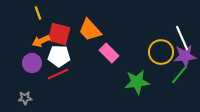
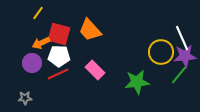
yellow line: rotated 56 degrees clockwise
orange arrow: moved 2 px down
pink rectangle: moved 14 px left, 17 px down
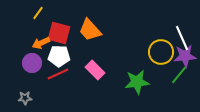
red square: moved 1 px up
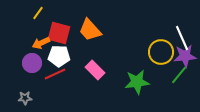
red line: moved 3 px left
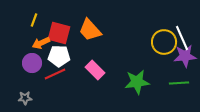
yellow line: moved 4 px left, 7 px down; rotated 16 degrees counterclockwise
yellow circle: moved 3 px right, 10 px up
green line: moved 8 px down; rotated 48 degrees clockwise
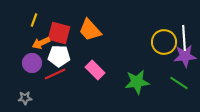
white line: moved 2 px right; rotated 20 degrees clockwise
green line: rotated 36 degrees clockwise
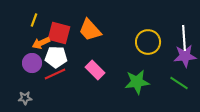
yellow circle: moved 16 px left
white pentagon: moved 3 px left, 1 px down
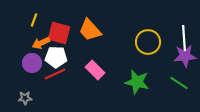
green star: rotated 20 degrees clockwise
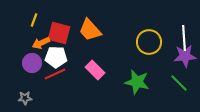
yellow circle: moved 1 px right
green line: rotated 12 degrees clockwise
